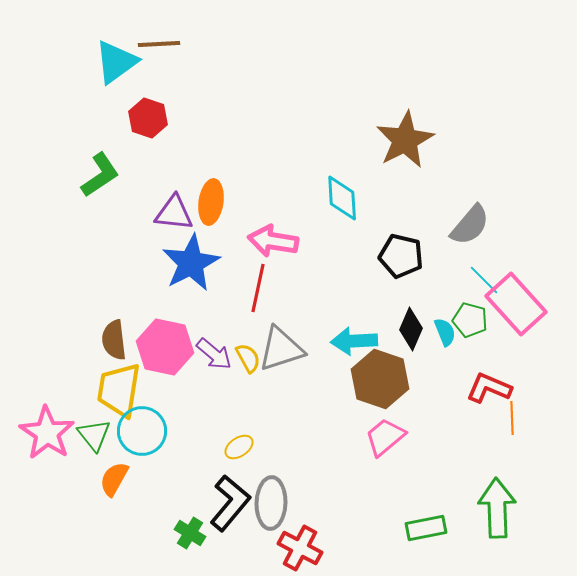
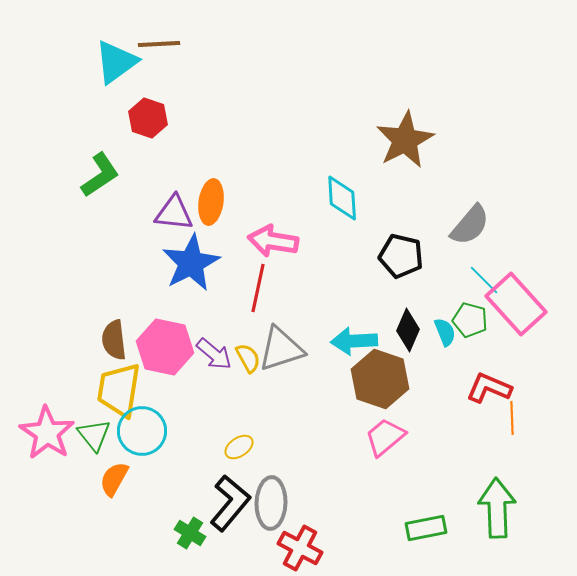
black diamond: moved 3 px left, 1 px down
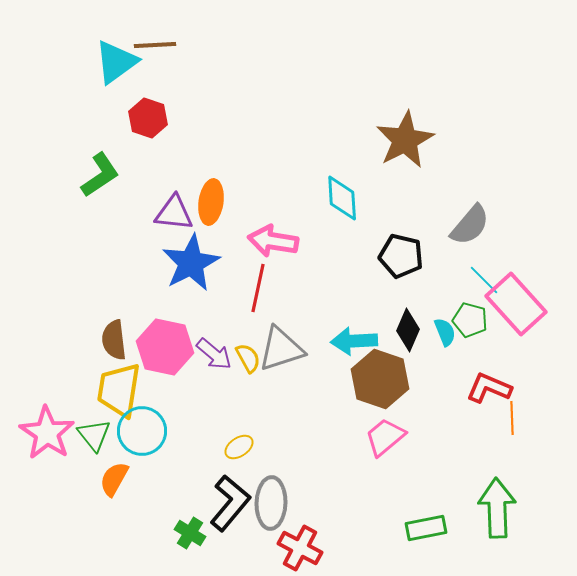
brown line: moved 4 px left, 1 px down
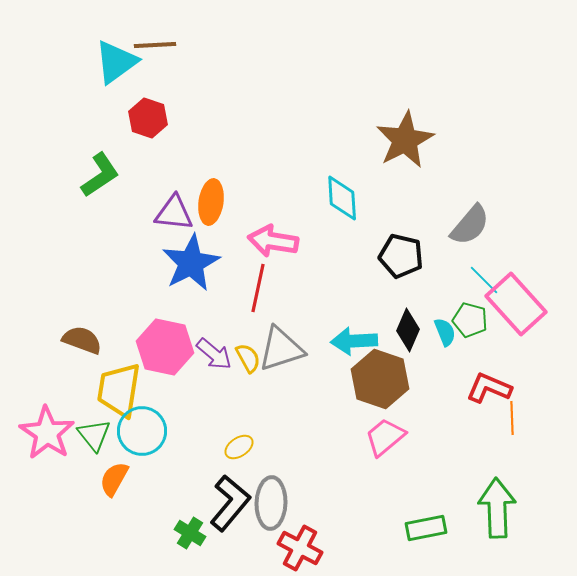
brown semicircle: moved 32 px left; rotated 117 degrees clockwise
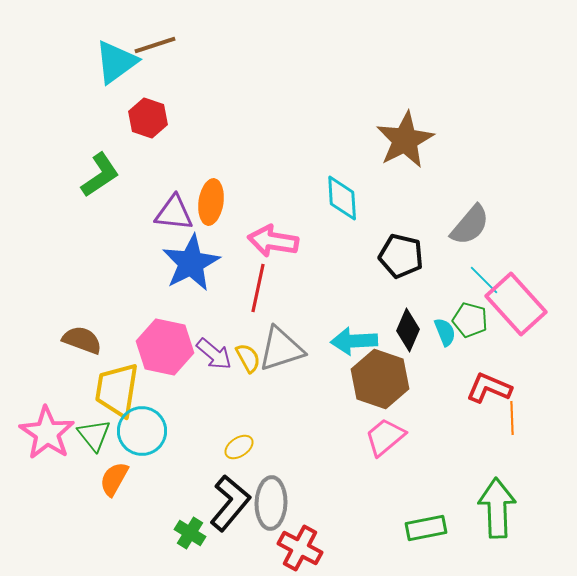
brown line: rotated 15 degrees counterclockwise
yellow trapezoid: moved 2 px left
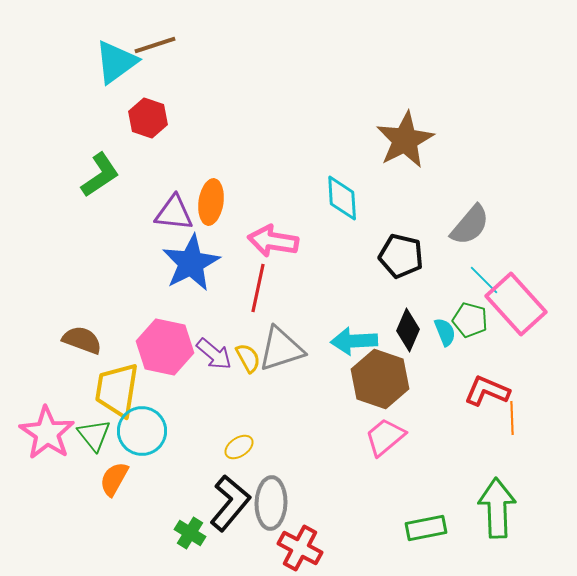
red L-shape: moved 2 px left, 3 px down
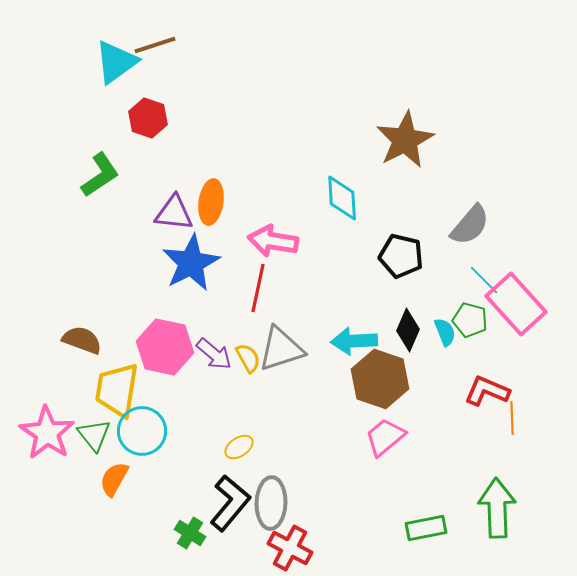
red cross: moved 10 px left
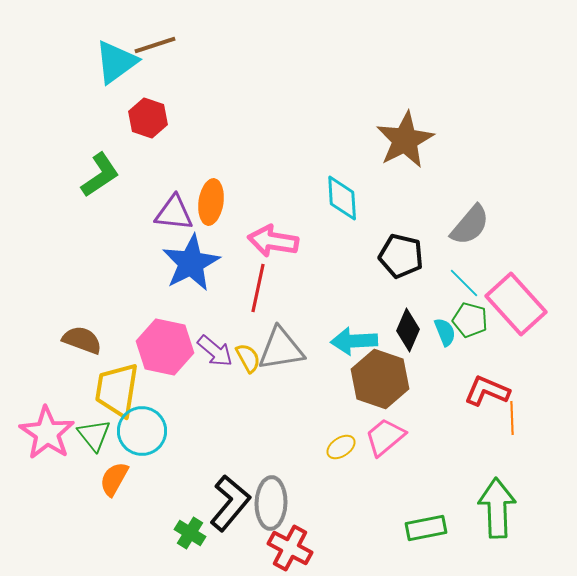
cyan line: moved 20 px left, 3 px down
gray triangle: rotated 9 degrees clockwise
purple arrow: moved 1 px right, 3 px up
yellow ellipse: moved 102 px right
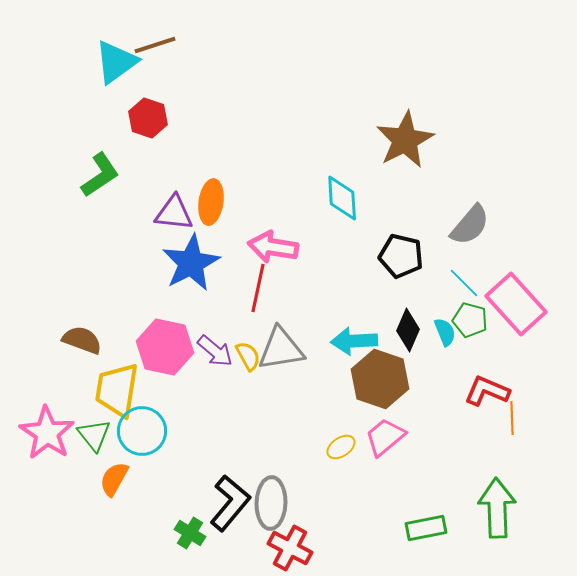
pink arrow: moved 6 px down
yellow semicircle: moved 2 px up
